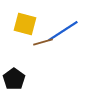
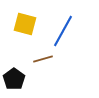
blue line: rotated 28 degrees counterclockwise
brown line: moved 17 px down
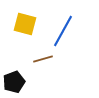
black pentagon: moved 3 px down; rotated 15 degrees clockwise
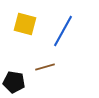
brown line: moved 2 px right, 8 px down
black pentagon: rotated 30 degrees clockwise
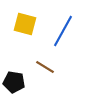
brown line: rotated 48 degrees clockwise
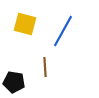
brown line: rotated 54 degrees clockwise
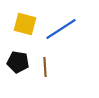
blue line: moved 2 px left, 2 px up; rotated 28 degrees clockwise
black pentagon: moved 4 px right, 20 px up
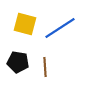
blue line: moved 1 px left, 1 px up
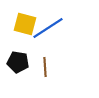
blue line: moved 12 px left
